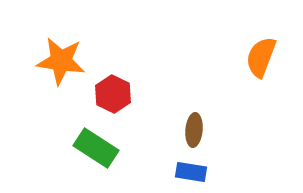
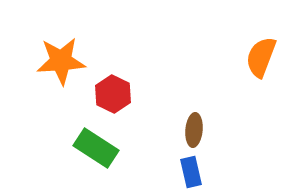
orange star: rotated 12 degrees counterclockwise
blue rectangle: rotated 68 degrees clockwise
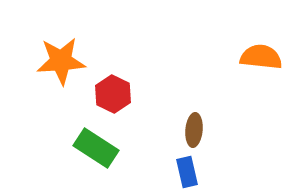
orange semicircle: rotated 75 degrees clockwise
blue rectangle: moved 4 px left
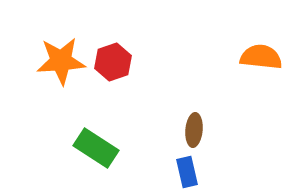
red hexagon: moved 32 px up; rotated 15 degrees clockwise
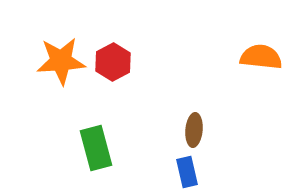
red hexagon: rotated 9 degrees counterclockwise
green rectangle: rotated 42 degrees clockwise
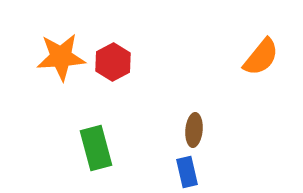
orange semicircle: rotated 123 degrees clockwise
orange star: moved 4 px up
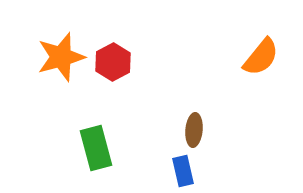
orange star: rotated 12 degrees counterclockwise
blue rectangle: moved 4 px left, 1 px up
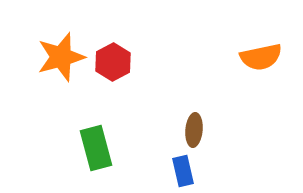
orange semicircle: rotated 39 degrees clockwise
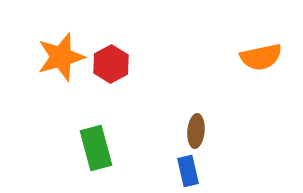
red hexagon: moved 2 px left, 2 px down
brown ellipse: moved 2 px right, 1 px down
blue rectangle: moved 5 px right
